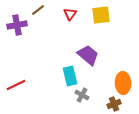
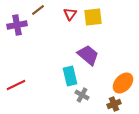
yellow square: moved 8 px left, 2 px down
orange ellipse: rotated 45 degrees clockwise
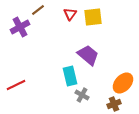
purple cross: moved 3 px right, 2 px down; rotated 18 degrees counterclockwise
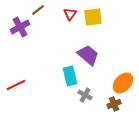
gray cross: moved 3 px right
